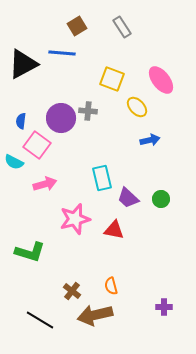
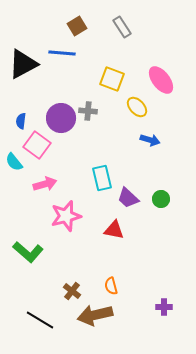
blue arrow: rotated 30 degrees clockwise
cyan semicircle: rotated 24 degrees clockwise
pink star: moved 9 px left, 3 px up
green L-shape: moved 2 px left; rotated 24 degrees clockwise
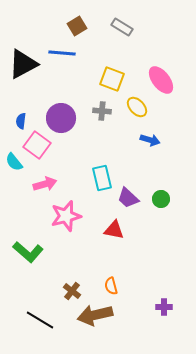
gray rectangle: rotated 25 degrees counterclockwise
gray cross: moved 14 px right
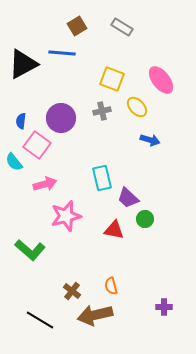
gray cross: rotated 18 degrees counterclockwise
green circle: moved 16 px left, 20 px down
green L-shape: moved 2 px right, 2 px up
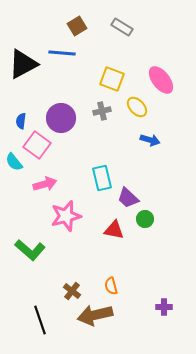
black line: rotated 40 degrees clockwise
